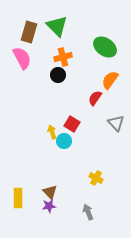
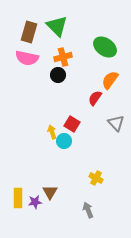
pink semicircle: moved 5 px right; rotated 130 degrees clockwise
brown triangle: rotated 14 degrees clockwise
purple star: moved 14 px left, 4 px up
gray arrow: moved 2 px up
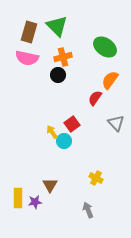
red square: rotated 21 degrees clockwise
yellow arrow: rotated 16 degrees counterclockwise
brown triangle: moved 7 px up
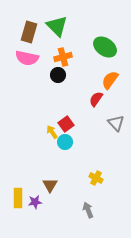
red semicircle: moved 1 px right, 1 px down
red square: moved 6 px left
cyan circle: moved 1 px right, 1 px down
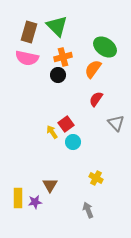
orange semicircle: moved 17 px left, 11 px up
cyan circle: moved 8 px right
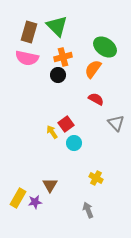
red semicircle: rotated 84 degrees clockwise
cyan circle: moved 1 px right, 1 px down
yellow rectangle: rotated 30 degrees clockwise
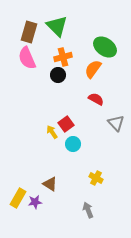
pink semicircle: rotated 55 degrees clockwise
cyan circle: moved 1 px left, 1 px down
brown triangle: moved 1 px up; rotated 28 degrees counterclockwise
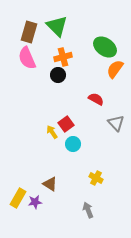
orange semicircle: moved 22 px right
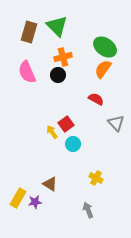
pink semicircle: moved 14 px down
orange semicircle: moved 12 px left
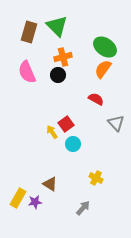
gray arrow: moved 5 px left, 2 px up; rotated 63 degrees clockwise
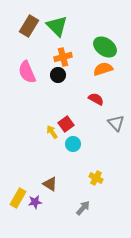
brown rectangle: moved 6 px up; rotated 15 degrees clockwise
orange semicircle: rotated 36 degrees clockwise
